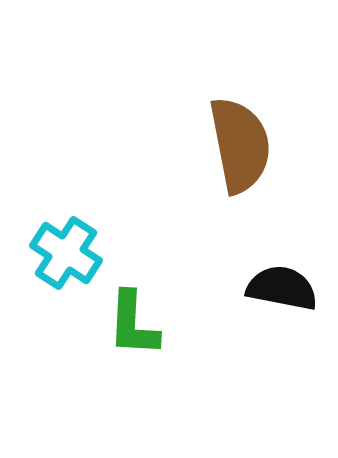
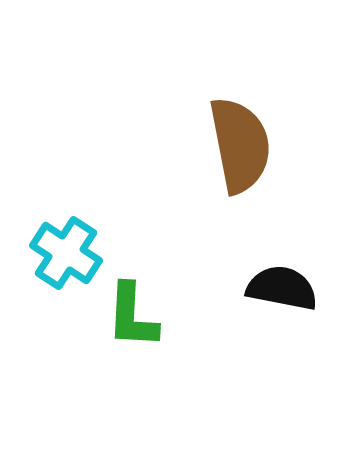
green L-shape: moved 1 px left, 8 px up
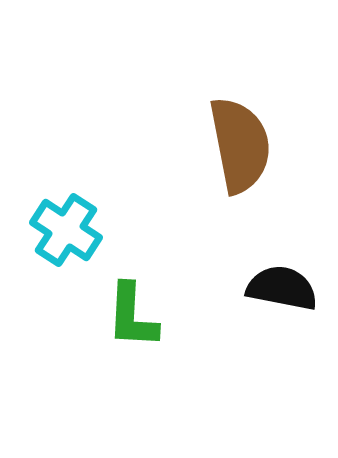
cyan cross: moved 23 px up
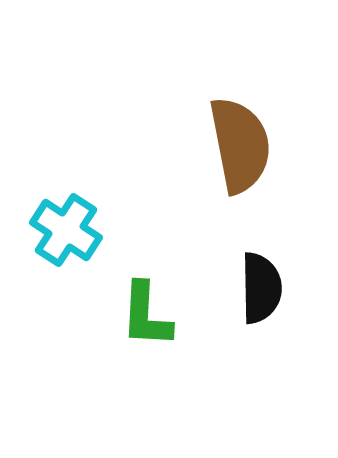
black semicircle: moved 21 px left; rotated 78 degrees clockwise
green L-shape: moved 14 px right, 1 px up
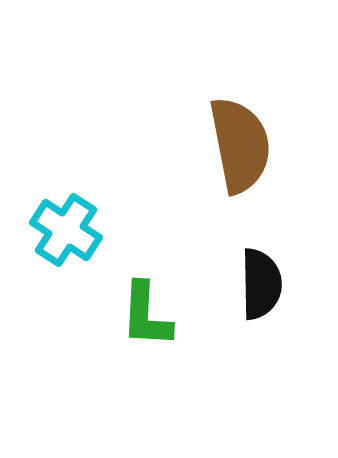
black semicircle: moved 4 px up
